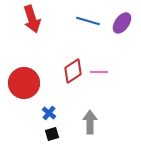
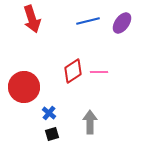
blue line: rotated 30 degrees counterclockwise
red circle: moved 4 px down
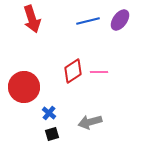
purple ellipse: moved 2 px left, 3 px up
gray arrow: rotated 105 degrees counterclockwise
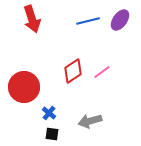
pink line: moved 3 px right; rotated 36 degrees counterclockwise
gray arrow: moved 1 px up
black square: rotated 24 degrees clockwise
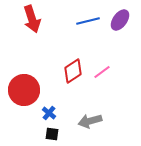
red circle: moved 3 px down
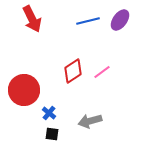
red arrow: rotated 8 degrees counterclockwise
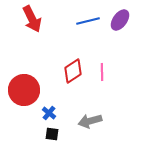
pink line: rotated 54 degrees counterclockwise
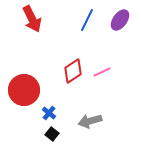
blue line: moved 1 px left, 1 px up; rotated 50 degrees counterclockwise
pink line: rotated 66 degrees clockwise
black square: rotated 32 degrees clockwise
